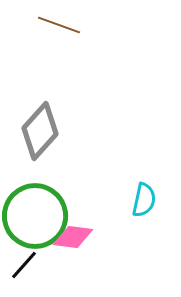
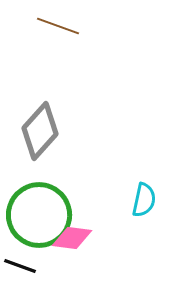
brown line: moved 1 px left, 1 px down
green circle: moved 4 px right, 1 px up
pink diamond: moved 1 px left, 1 px down
black line: moved 4 px left, 1 px down; rotated 68 degrees clockwise
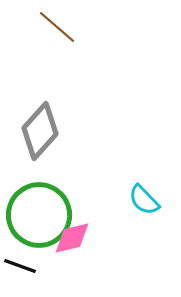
brown line: moved 1 px left, 1 px down; rotated 21 degrees clockwise
cyan semicircle: rotated 124 degrees clockwise
pink diamond: rotated 21 degrees counterclockwise
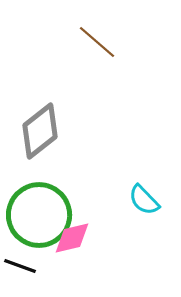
brown line: moved 40 px right, 15 px down
gray diamond: rotated 10 degrees clockwise
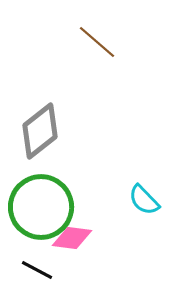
green circle: moved 2 px right, 8 px up
pink diamond: rotated 21 degrees clockwise
black line: moved 17 px right, 4 px down; rotated 8 degrees clockwise
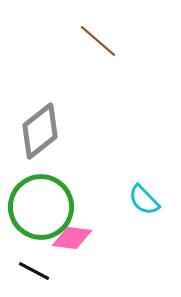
brown line: moved 1 px right, 1 px up
black line: moved 3 px left, 1 px down
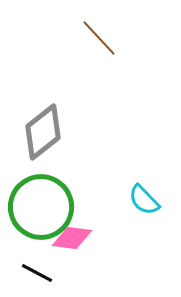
brown line: moved 1 px right, 3 px up; rotated 6 degrees clockwise
gray diamond: moved 3 px right, 1 px down
black line: moved 3 px right, 2 px down
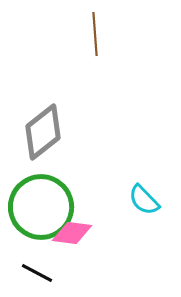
brown line: moved 4 px left, 4 px up; rotated 39 degrees clockwise
pink diamond: moved 5 px up
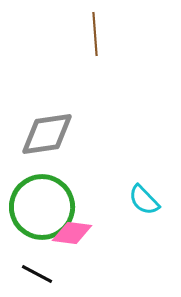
gray diamond: moved 4 px right, 2 px down; rotated 30 degrees clockwise
green circle: moved 1 px right
black line: moved 1 px down
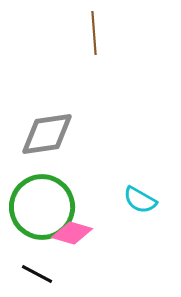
brown line: moved 1 px left, 1 px up
cyan semicircle: moved 4 px left; rotated 16 degrees counterclockwise
pink diamond: rotated 9 degrees clockwise
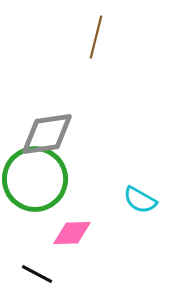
brown line: moved 2 px right, 4 px down; rotated 18 degrees clockwise
green circle: moved 7 px left, 28 px up
pink diamond: rotated 18 degrees counterclockwise
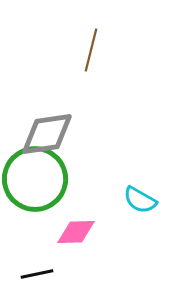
brown line: moved 5 px left, 13 px down
pink diamond: moved 4 px right, 1 px up
black line: rotated 40 degrees counterclockwise
